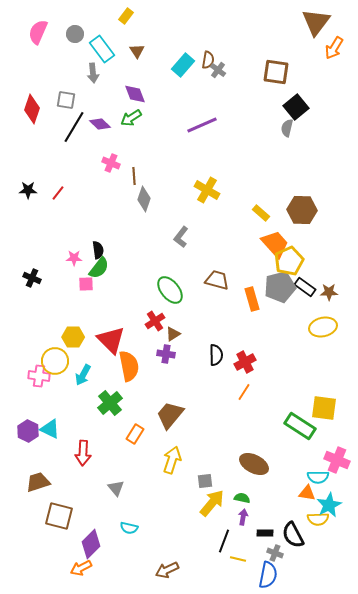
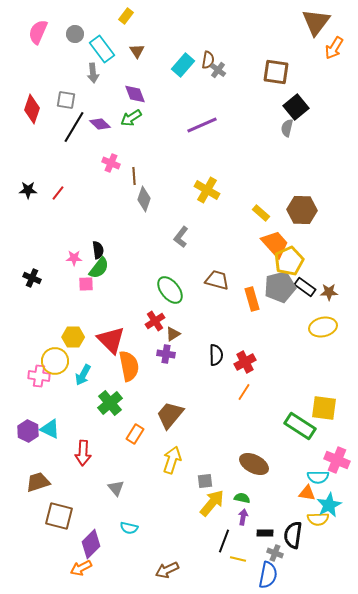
black semicircle at (293, 535): rotated 36 degrees clockwise
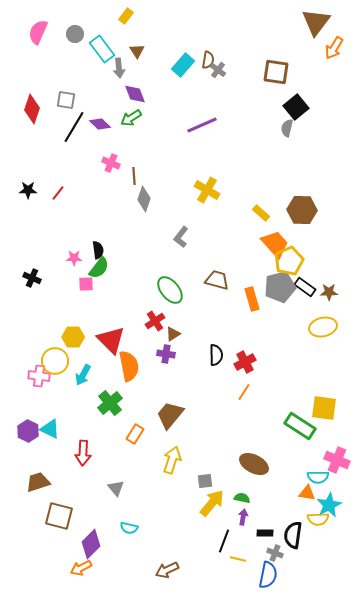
gray arrow at (93, 73): moved 26 px right, 5 px up
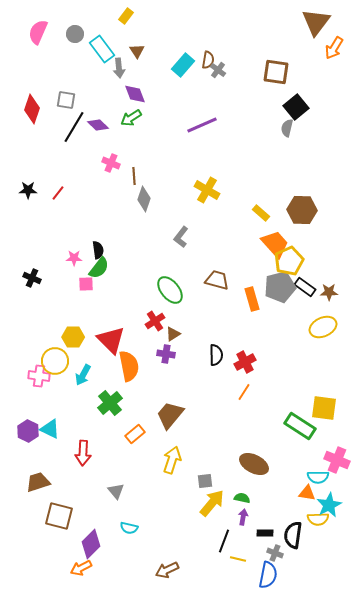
purple diamond at (100, 124): moved 2 px left, 1 px down
yellow ellipse at (323, 327): rotated 12 degrees counterclockwise
orange rectangle at (135, 434): rotated 18 degrees clockwise
gray triangle at (116, 488): moved 3 px down
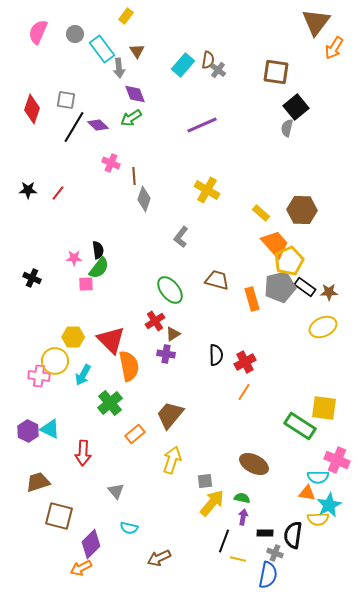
brown arrow at (167, 570): moved 8 px left, 12 px up
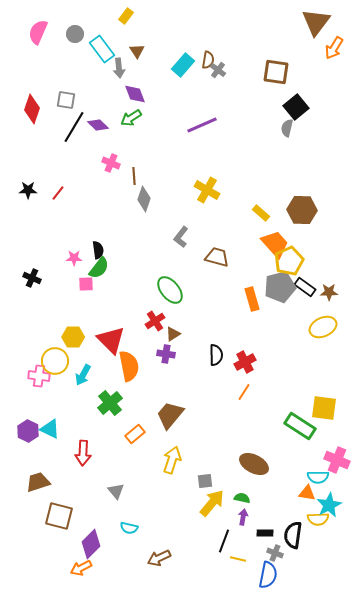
brown trapezoid at (217, 280): moved 23 px up
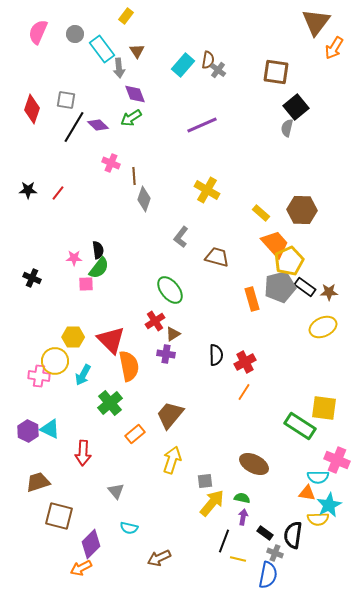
black rectangle at (265, 533): rotated 35 degrees clockwise
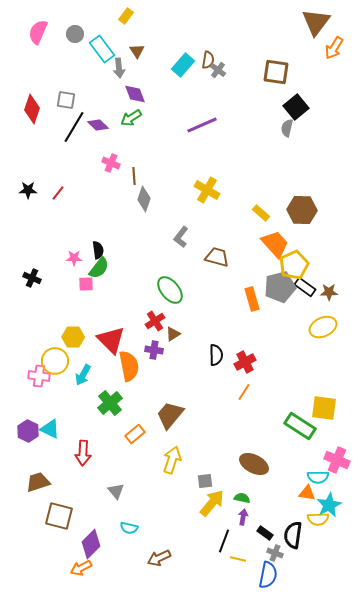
yellow pentagon at (289, 261): moved 5 px right, 4 px down
purple cross at (166, 354): moved 12 px left, 4 px up
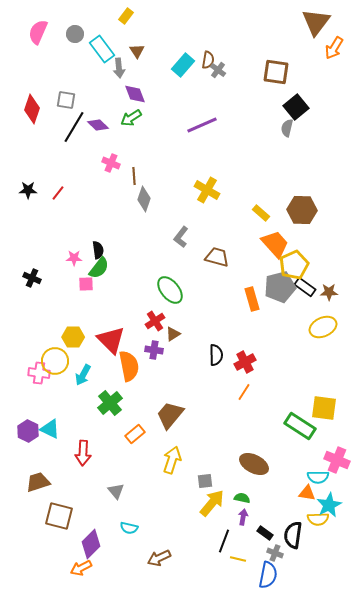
pink cross at (39, 376): moved 3 px up
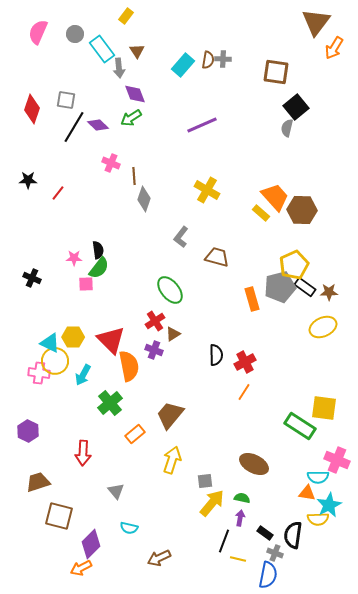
gray cross at (218, 70): moved 5 px right, 11 px up; rotated 35 degrees counterclockwise
black star at (28, 190): moved 10 px up
orange trapezoid at (275, 244): moved 47 px up
purple cross at (154, 350): rotated 12 degrees clockwise
cyan triangle at (50, 429): moved 86 px up
purple arrow at (243, 517): moved 3 px left, 1 px down
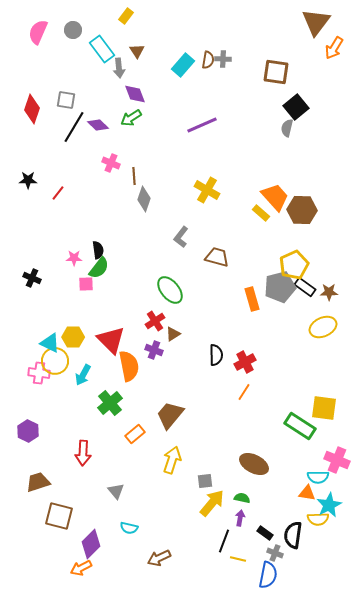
gray circle at (75, 34): moved 2 px left, 4 px up
